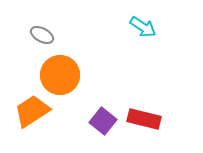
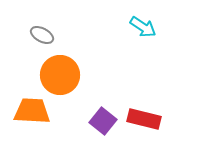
orange trapezoid: rotated 36 degrees clockwise
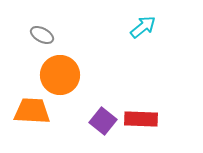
cyan arrow: rotated 72 degrees counterclockwise
red rectangle: moved 3 px left; rotated 12 degrees counterclockwise
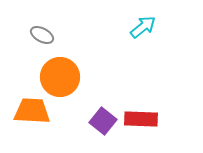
orange circle: moved 2 px down
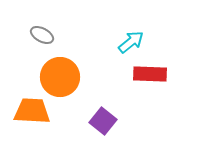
cyan arrow: moved 12 px left, 15 px down
red rectangle: moved 9 px right, 45 px up
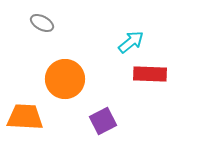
gray ellipse: moved 12 px up
orange circle: moved 5 px right, 2 px down
orange trapezoid: moved 7 px left, 6 px down
purple square: rotated 24 degrees clockwise
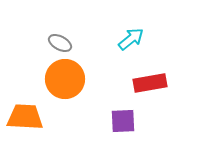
gray ellipse: moved 18 px right, 20 px down
cyan arrow: moved 3 px up
red rectangle: moved 9 px down; rotated 12 degrees counterclockwise
purple square: moved 20 px right; rotated 24 degrees clockwise
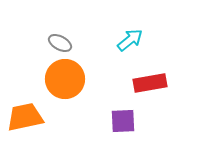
cyan arrow: moved 1 px left, 1 px down
orange trapezoid: rotated 15 degrees counterclockwise
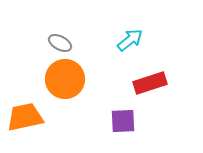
red rectangle: rotated 8 degrees counterclockwise
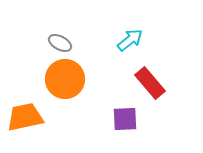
red rectangle: rotated 68 degrees clockwise
purple square: moved 2 px right, 2 px up
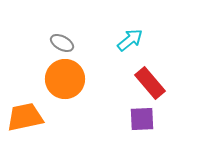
gray ellipse: moved 2 px right
purple square: moved 17 px right
